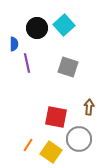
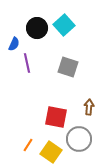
blue semicircle: rotated 24 degrees clockwise
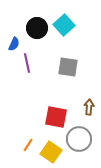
gray square: rotated 10 degrees counterclockwise
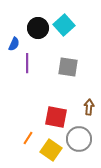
black circle: moved 1 px right
purple line: rotated 12 degrees clockwise
orange line: moved 7 px up
yellow square: moved 2 px up
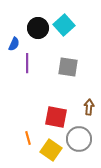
orange line: rotated 48 degrees counterclockwise
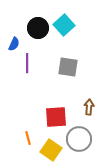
red square: rotated 15 degrees counterclockwise
